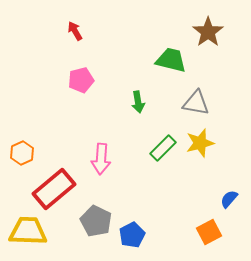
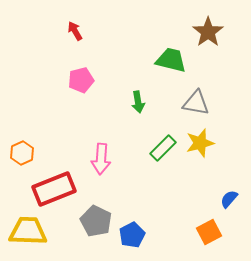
red rectangle: rotated 18 degrees clockwise
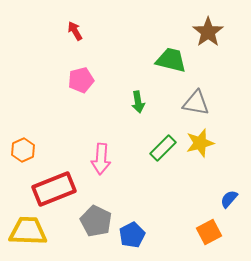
orange hexagon: moved 1 px right, 3 px up
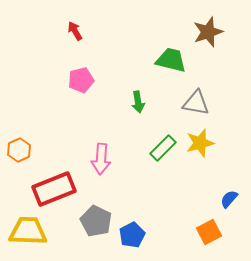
brown star: rotated 16 degrees clockwise
orange hexagon: moved 4 px left
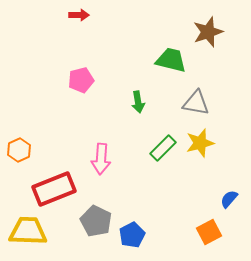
red arrow: moved 4 px right, 16 px up; rotated 120 degrees clockwise
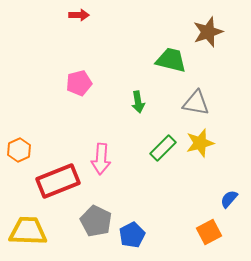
pink pentagon: moved 2 px left, 3 px down
red rectangle: moved 4 px right, 8 px up
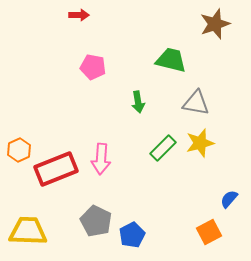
brown star: moved 7 px right, 8 px up
pink pentagon: moved 14 px right, 16 px up; rotated 25 degrees clockwise
red rectangle: moved 2 px left, 12 px up
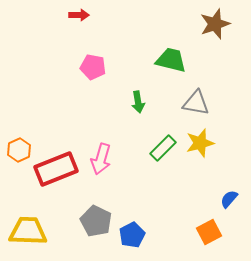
pink arrow: rotated 12 degrees clockwise
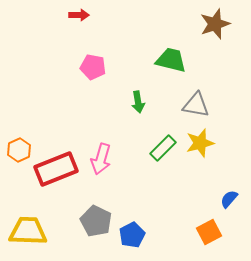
gray triangle: moved 2 px down
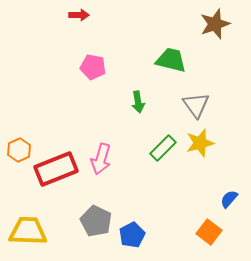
gray triangle: rotated 44 degrees clockwise
orange square: rotated 25 degrees counterclockwise
